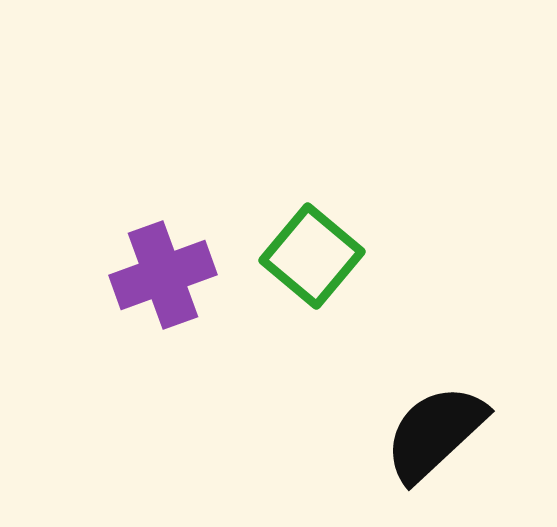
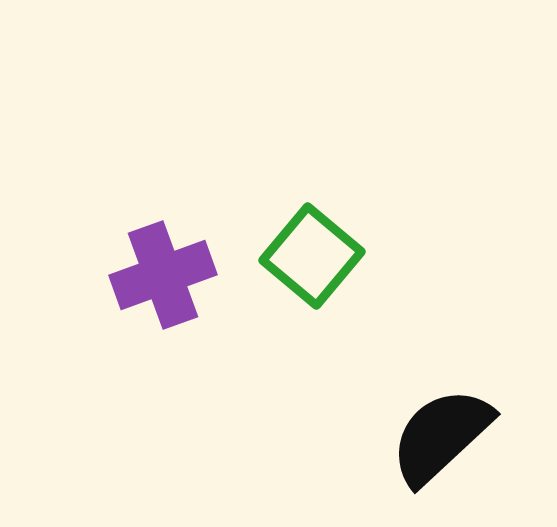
black semicircle: moved 6 px right, 3 px down
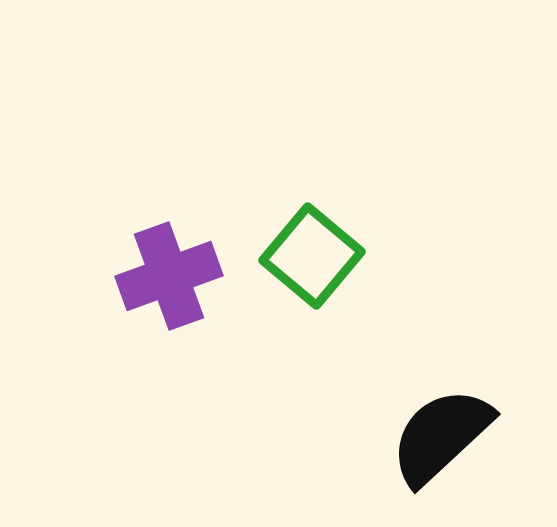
purple cross: moved 6 px right, 1 px down
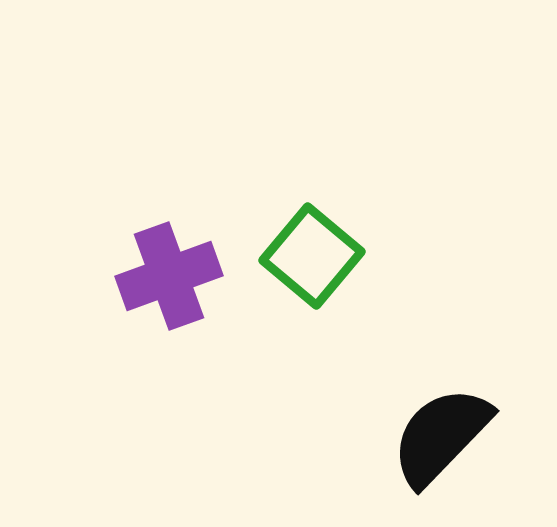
black semicircle: rotated 3 degrees counterclockwise
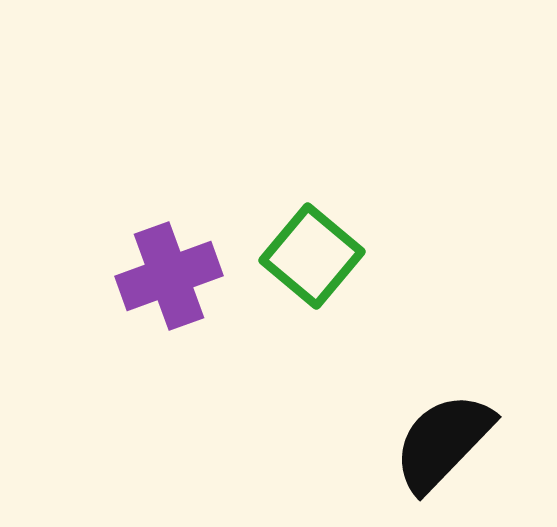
black semicircle: moved 2 px right, 6 px down
